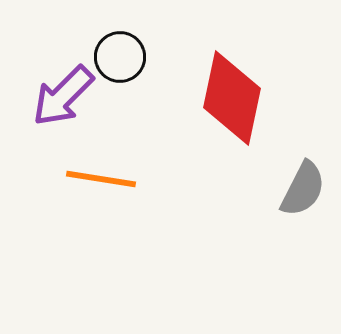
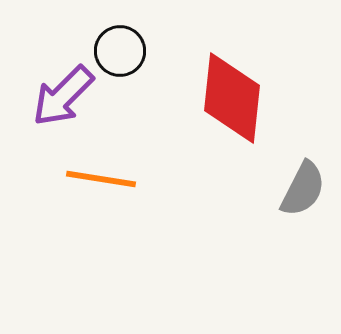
black circle: moved 6 px up
red diamond: rotated 6 degrees counterclockwise
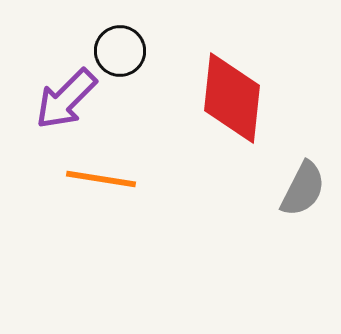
purple arrow: moved 3 px right, 3 px down
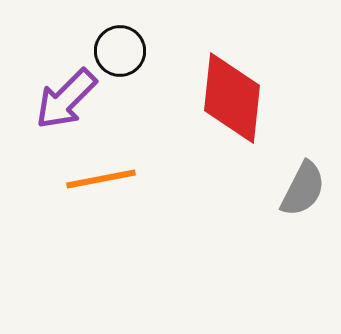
orange line: rotated 20 degrees counterclockwise
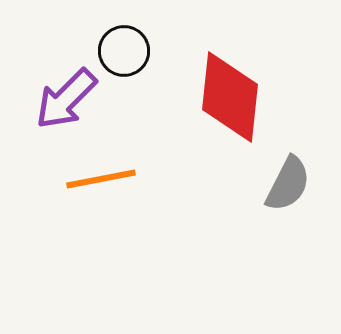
black circle: moved 4 px right
red diamond: moved 2 px left, 1 px up
gray semicircle: moved 15 px left, 5 px up
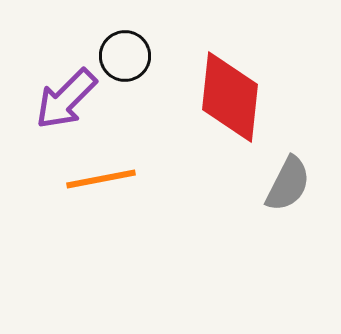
black circle: moved 1 px right, 5 px down
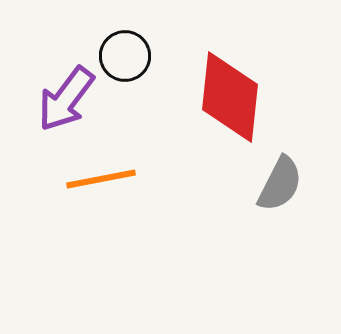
purple arrow: rotated 8 degrees counterclockwise
gray semicircle: moved 8 px left
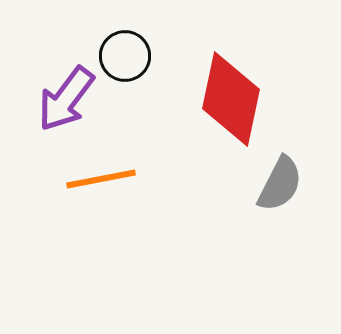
red diamond: moved 1 px right, 2 px down; rotated 6 degrees clockwise
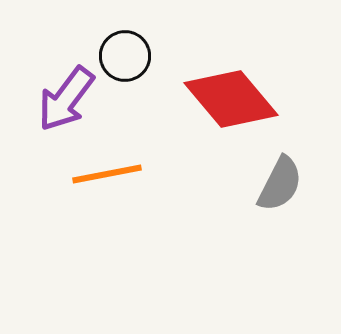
red diamond: rotated 52 degrees counterclockwise
orange line: moved 6 px right, 5 px up
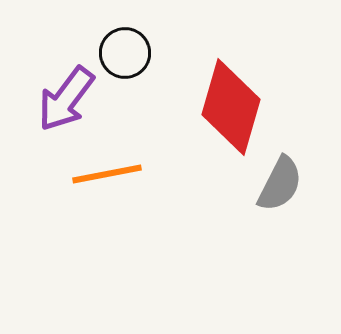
black circle: moved 3 px up
red diamond: moved 8 px down; rotated 56 degrees clockwise
